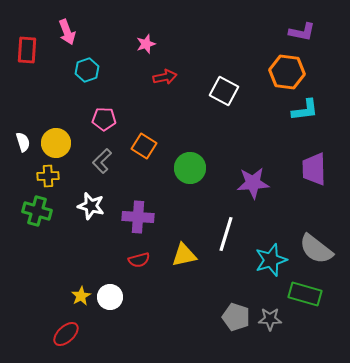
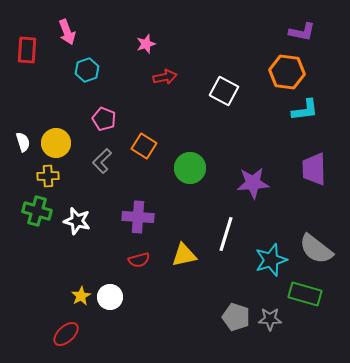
pink pentagon: rotated 20 degrees clockwise
white star: moved 14 px left, 15 px down
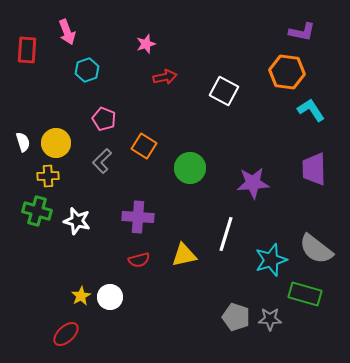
cyan L-shape: moved 6 px right; rotated 116 degrees counterclockwise
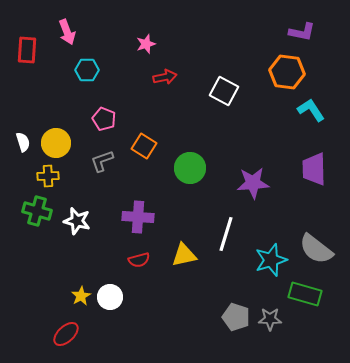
cyan hexagon: rotated 20 degrees clockwise
gray L-shape: rotated 25 degrees clockwise
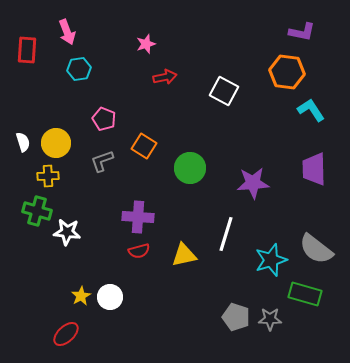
cyan hexagon: moved 8 px left, 1 px up; rotated 10 degrees counterclockwise
white star: moved 10 px left, 11 px down; rotated 8 degrees counterclockwise
red semicircle: moved 9 px up
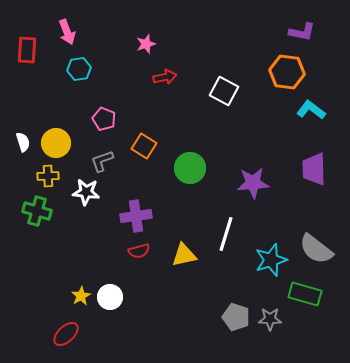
cyan L-shape: rotated 20 degrees counterclockwise
purple cross: moved 2 px left, 1 px up; rotated 12 degrees counterclockwise
white star: moved 19 px right, 40 px up
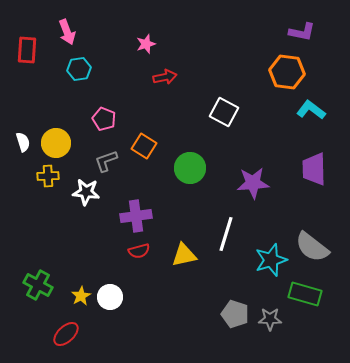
white square: moved 21 px down
gray L-shape: moved 4 px right
green cross: moved 1 px right, 74 px down; rotated 12 degrees clockwise
gray semicircle: moved 4 px left, 2 px up
gray pentagon: moved 1 px left, 3 px up
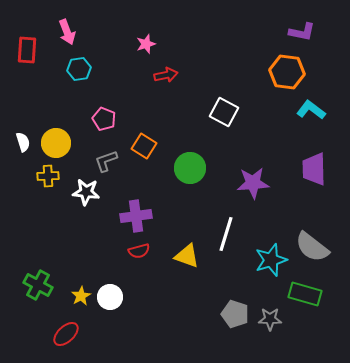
red arrow: moved 1 px right, 2 px up
yellow triangle: moved 3 px right, 1 px down; rotated 32 degrees clockwise
